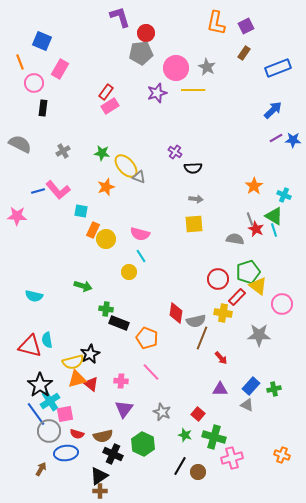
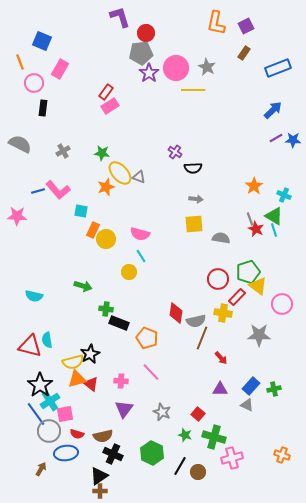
purple star at (157, 93): moved 8 px left, 20 px up; rotated 18 degrees counterclockwise
yellow ellipse at (126, 166): moved 6 px left, 7 px down
gray semicircle at (235, 239): moved 14 px left, 1 px up
green hexagon at (143, 444): moved 9 px right, 9 px down
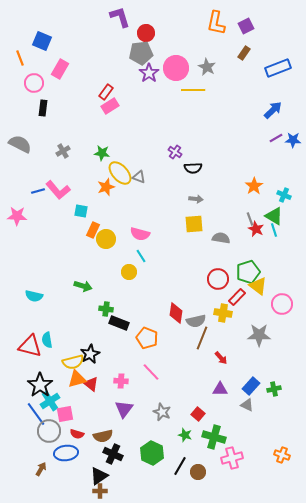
orange line at (20, 62): moved 4 px up
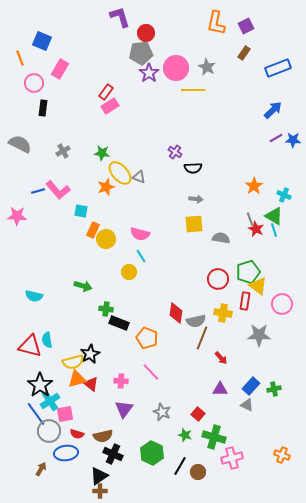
red rectangle at (237, 297): moved 8 px right, 4 px down; rotated 36 degrees counterclockwise
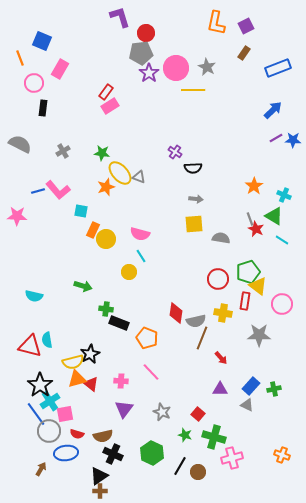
cyan line at (274, 230): moved 8 px right, 10 px down; rotated 40 degrees counterclockwise
